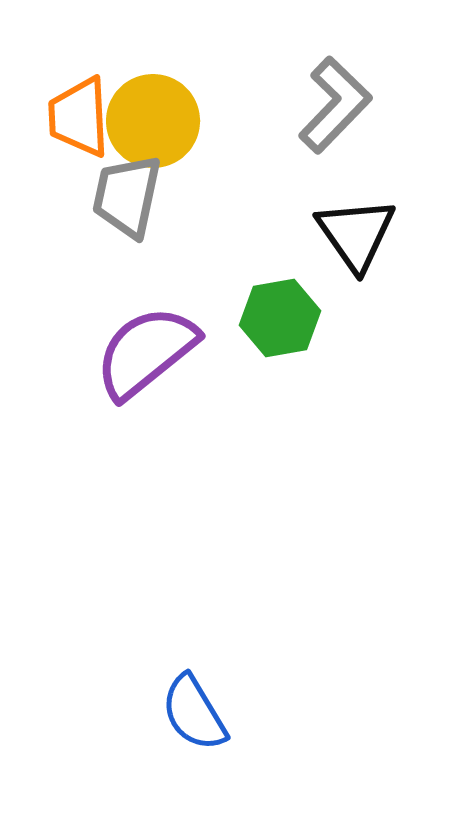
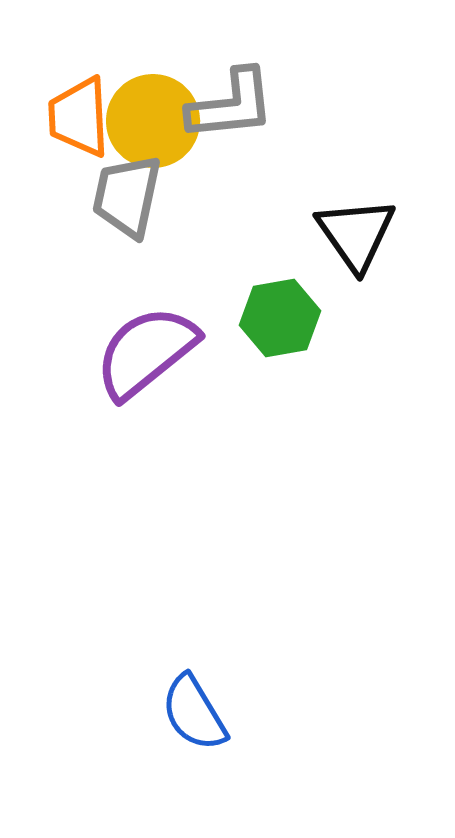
gray L-shape: moved 104 px left; rotated 40 degrees clockwise
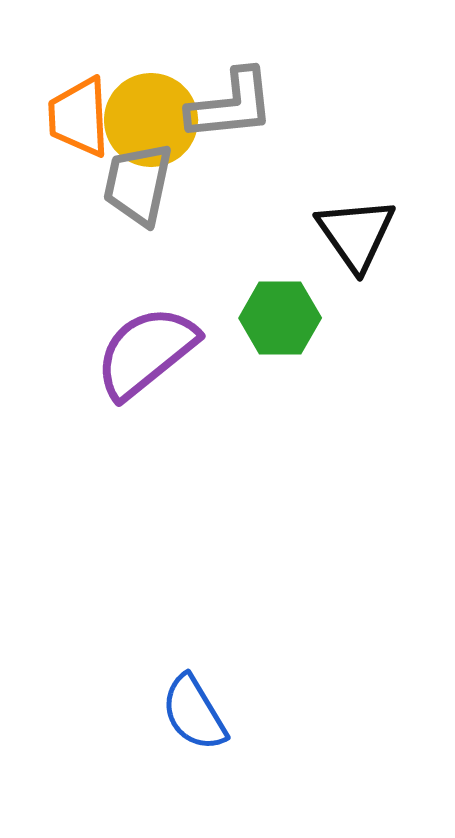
yellow circle: moved 2 px left, 1 px up
gray trapezoid: moved 11 px right, 12 px up
green hexagon: rotated 10 degrees clockwise
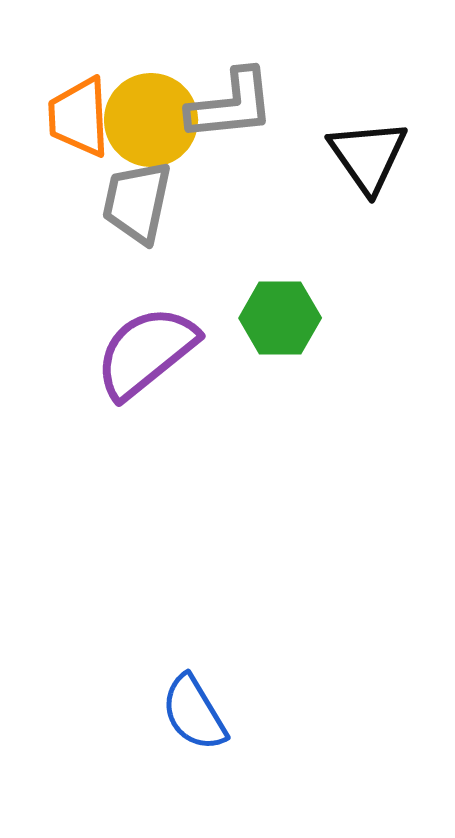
gray trapezoid: moved 1 px left, 18 px down
black triangle: moved 12 px right, 78 px up
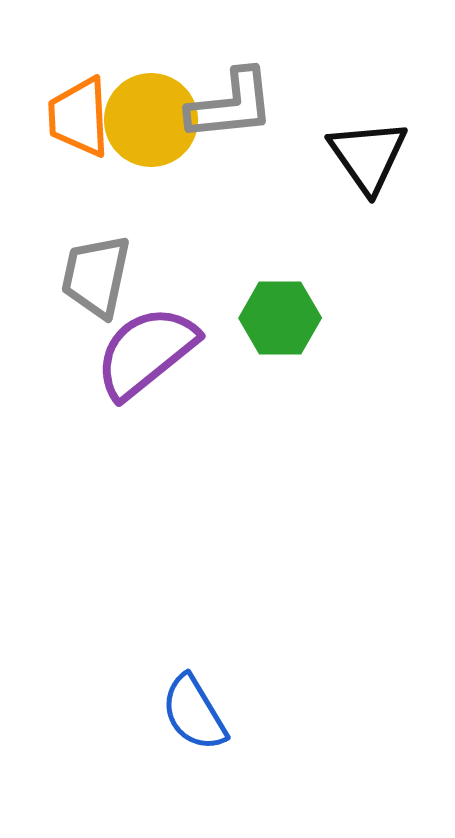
gray trapezoid: moved 41 px left, 74 px down
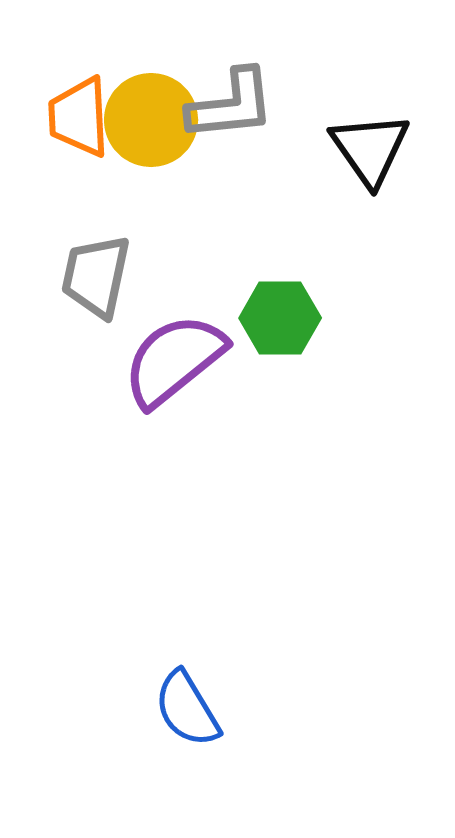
black triangle: moved 2 px right, 7 px up
purple semicircle: moved 28 px right, 8 px down
blue semicircle: moved 7 px left, 4 px up
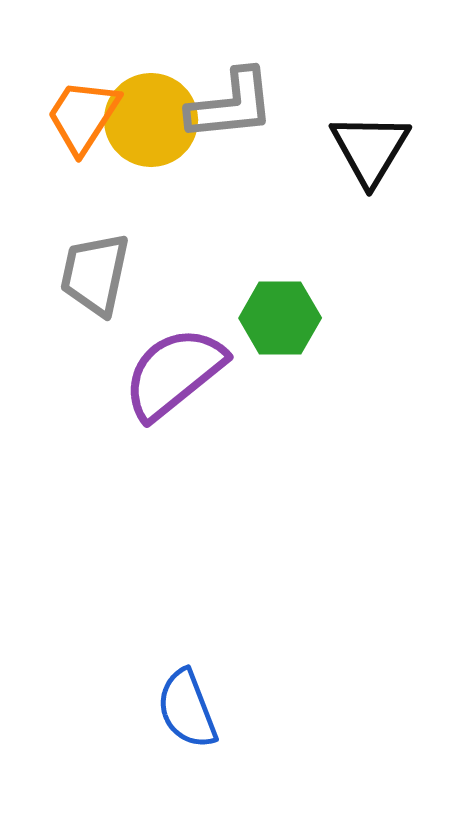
orange trapezoid: moved 4 px right, 1 px up; rotated 36 degrees clockwise
black triangle: rotated 6 degrees clockwise
gray trapezoid: moved 1 px left, 2 px up
purple semicircle: moved 13 px down
blue semicircle: rotated 10 degrees clockwise
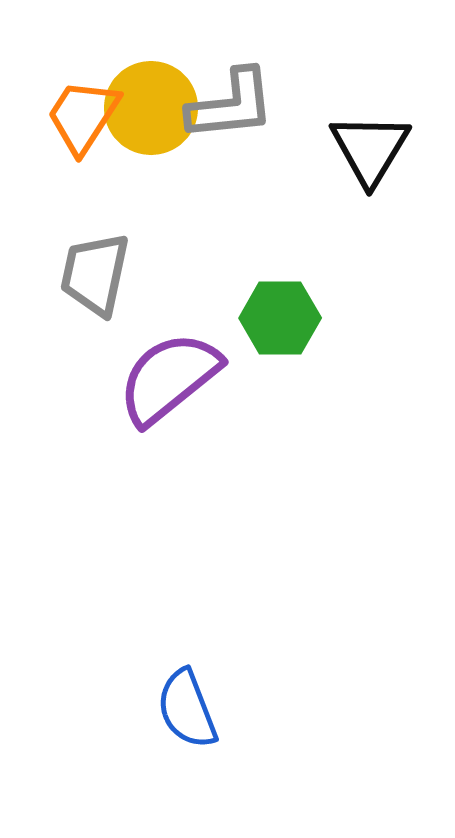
yellow circle: moved 12 px up
purple semicircle: moved 5 px left, 5 px down
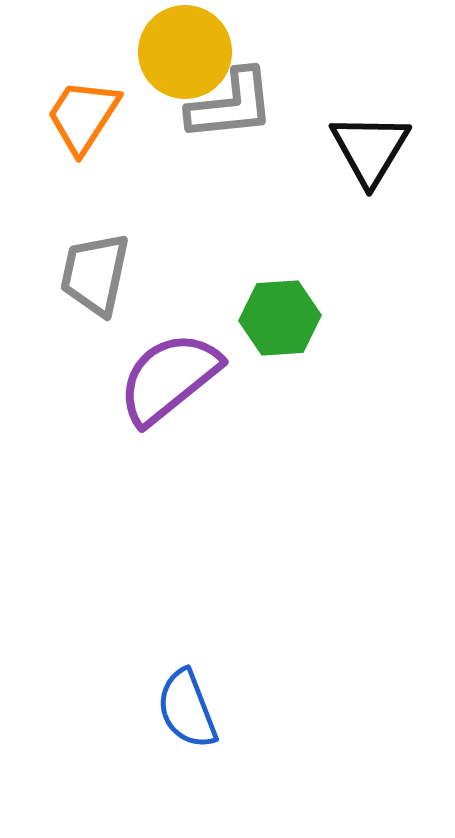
yellow circle: moved 34 px right, 56 px up
green hexagon: rotated 4 degrees counterclockwise
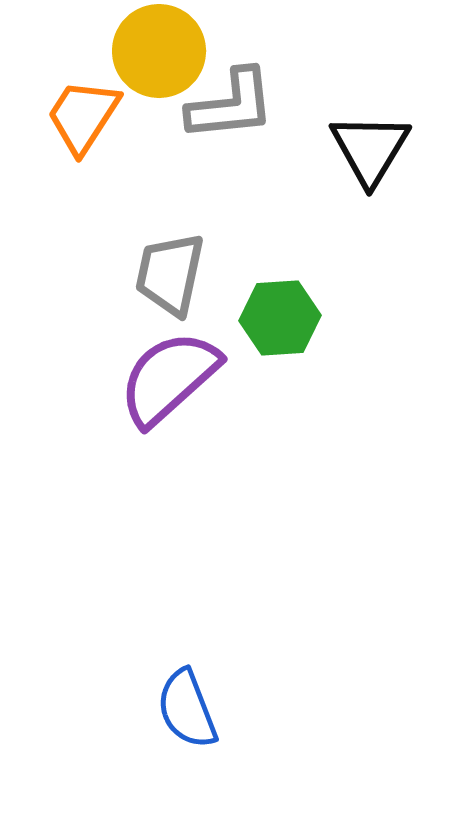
yellow circle: moved 26 px left, 1 px up
gray trapezoid: moved 75 px right
purple semicircle: rotated 3 degrees counterclockwise
